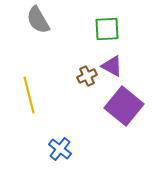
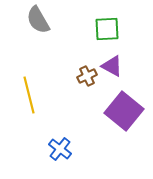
purple square: moved 5 px down
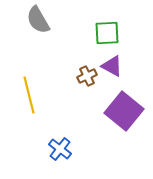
green square: moved 4 px down
